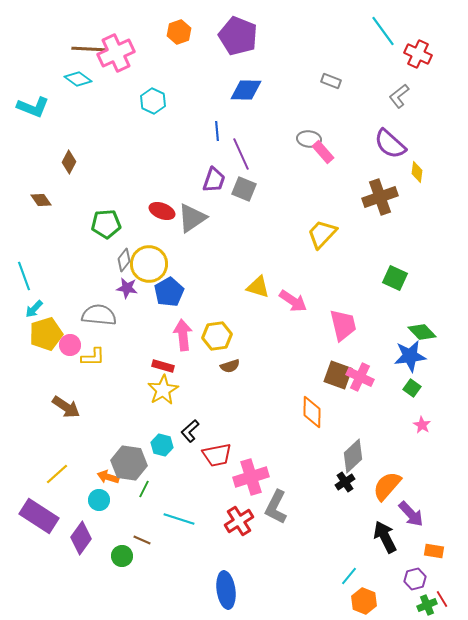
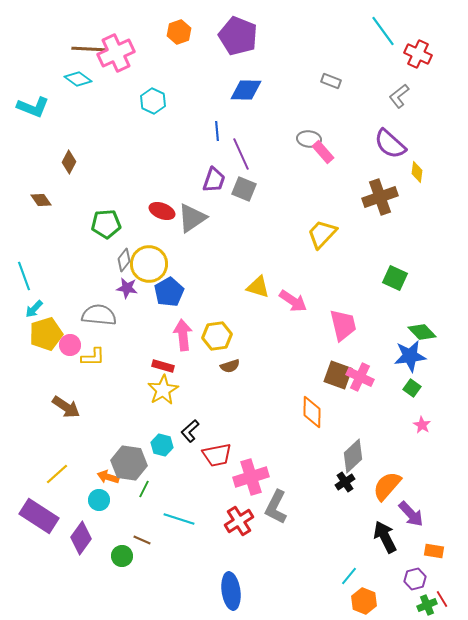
blue ellipse at (226, 590): moved 5 px right, 1 px down
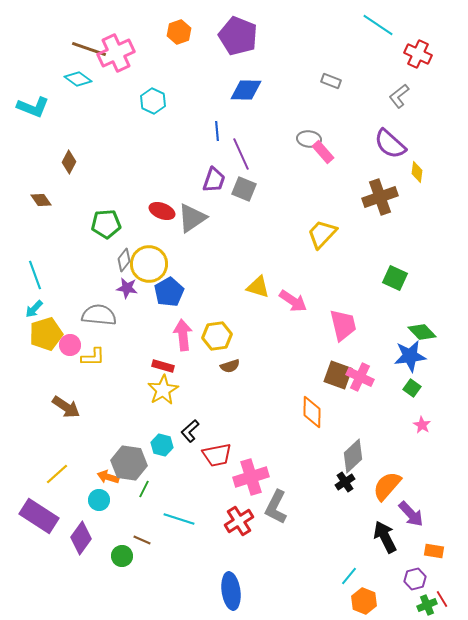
cyan line at (383, 31): moved 5 px left, 6 px up; rotated 20 degrees counterclockwise
brown line at (89, 49): rotated 16 degrees clockwise
cyan line at (24, 276): moved 11 px right, 1 px up
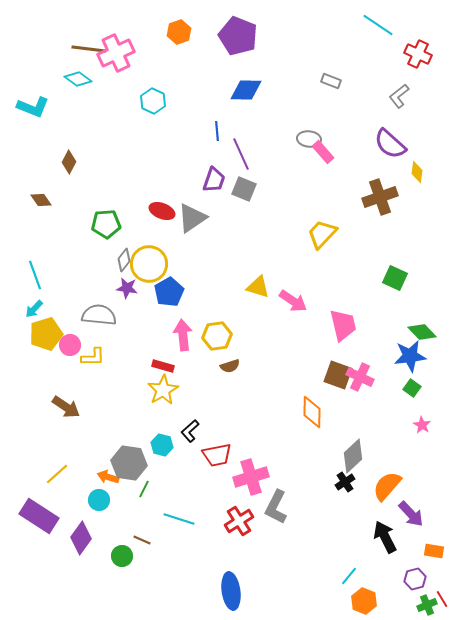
brown line at (89, 49): rotated 12 degrees counterclockwise
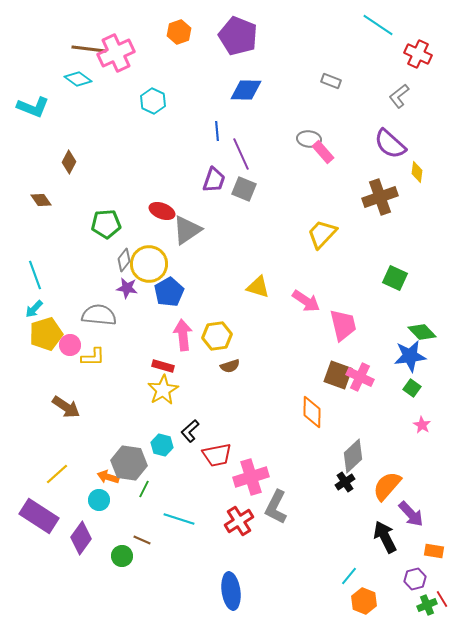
gray triangle at (192, 218): moved 5 px left, 12 px down
pink arrow at (293, 301): moved 13 px right
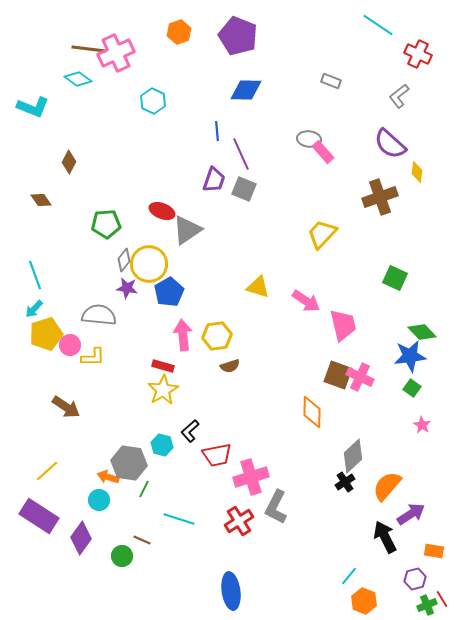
yellow line at (57, 474): moved 10 px left, 3 px up
purple arrow at (411, 514): rotated 80 degrees counterclockwise
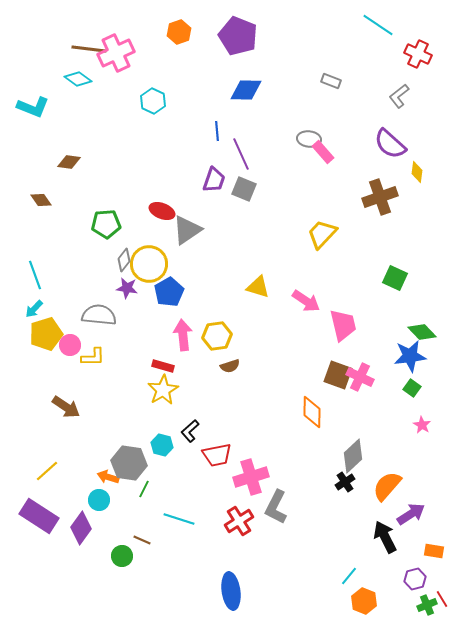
brown diamond at (69, 162): rotated 70 degrees clockwise
purple diamond at (81, 538): moved 10 px up
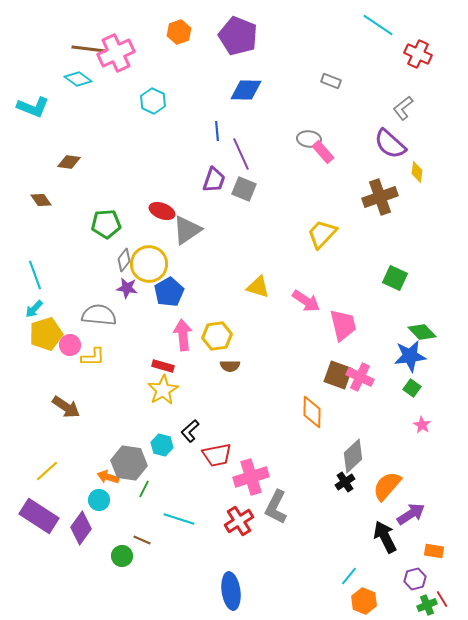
gray L-shape at (399, 96): moved 4 px right, 12 px down
brown semicircle at (230, 366): rotated 18 degrees clockwise
